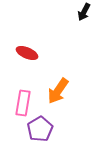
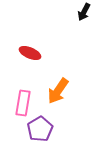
red ellipse: moved 3 px right
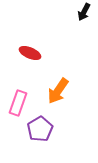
pink rectangle: moved 5 px left; rotated 10 degrees clockwise
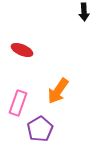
black arrow: rotated 30 degrees counterclockwise
red ellipse: moved 8 px left, 3 px up
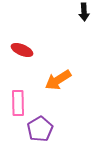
orange arrow: moved 11 px up; rotated 24 degrees clockwise
pink rectangle: rotated 20 degrees counterclockwise
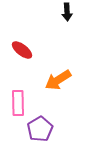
black arrow: moved 17 px left
red ellipse: rotated 15 degrees clockwise
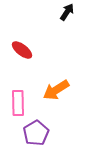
black arrow: rotated 144 degrees counterclockwise
orange arrow: moved 2 px left, 10 px down
purple pentagon: moved 4 px left, 4 px down
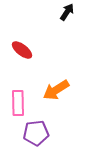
purple pentagon: rotated 25 degrees clockwise
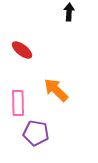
black arrow: moved 2 px right; rotated 30 degrees counterclockwise
orange arrow: rotated 76 degrees clockwise
purple pentagon: rotated 15 degrees clockwise
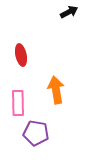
black arrow: rotated 60 degrees clockwise
red ellipse: moved 1 px left, 5 px down; rotated 40 degrees clockwise
orange arrow: rotated 36 degrees clockwise
